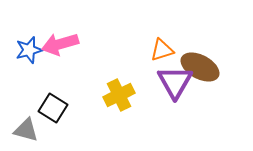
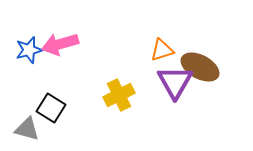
black square: moved 2 px left
gray triangle: moved 1 px right, 1 px up
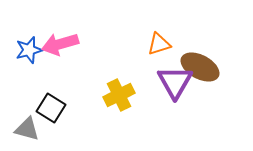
orange triangle: moved 3 px left, 6 px up
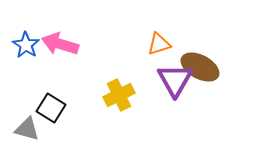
pink arrow: rotated 33 degrees clockwise
blue star: moved 3 px left, 5 px up; rotated 24 degrees counterclockwise
purple triangle: moved 2 px up
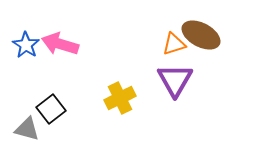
orange triangle: moved 15 px right
brown ellipse: moved 1 px right, 32 px up
yellow cross: moved 1 px right, 3 px down
black square: moved 1 px down; rotated 20 degrees clockwise
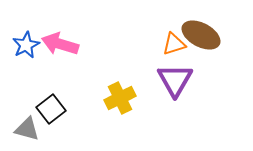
blue star: rotated 12 degrees clockwise
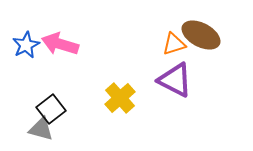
purple triangle: rotated 33 degrees counterclockwise
yellow cross: rotated 16 degrees counterclockwise
gray triangle: moved 14 px right
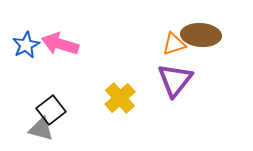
brown ellipse: rotated 24 degrees counterclockwise
purple triangle: rotated 42 degrees clockwise
black square: moved 1 px down
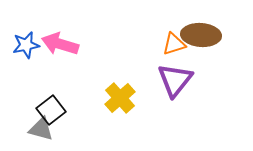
blue star: rotated 16 degrees clockwise
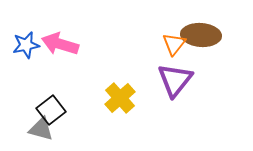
orange triangle: rotated 35 degrees counterclockwise
